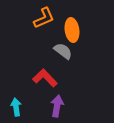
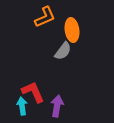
orange L-shape: moved 1 px right, 1 px up
gray semicircle: rotated 90 degrees clockwise
red L-shape: moved 12 px left, 14 px down; rotated 20 degrees clockwise
cyan arrow: moved 6 px right, 1 px up
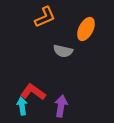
orange ellipse: moved 14 px right, 1 px up; rotated 35 degrees clockwise
gray semicircle: rotated 66 degrees clockwise
red L-shape: rotated 30 degrees counterclockwise
purple arrow: moved 4 px right
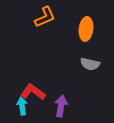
orange ellipse: rotated 20 degrees counterclockwise
gray semicircle: moved 27 px right, 13 px down
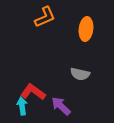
gray semicircle: moved 10 px left, 10 px down
purple arrow: rotated 55 degrees counterclockwise
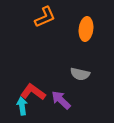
purple arrow: moved 6 px up
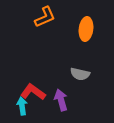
purple arrow: rotated 30 degrees clockwise
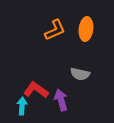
orange L-shape: moved 10 px right, 13 px down
red L-shape: moved 3 px right, 2 px up
cyan arrow: rotated 12 degrees clockwise
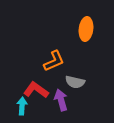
orange L-shape: moved 1 px left, 31 px down
gray semicircle: moved 5 px left, 8 px down
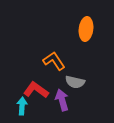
orange L-shape: rotated 100 degrees counterclockwise
purple arrow: moved 1 px right
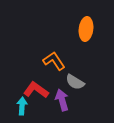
gray semicircle: rotated 18 degrees clockwise
